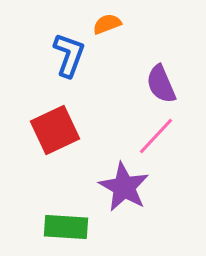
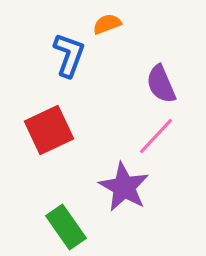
red square: moved 6 px left
green rectangle: rotated 51 degrees clockwise
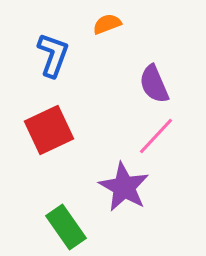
blue L-shape: moved 16 px left
purple semicircle: moved 7 px left
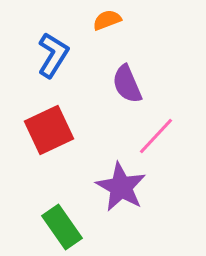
orange semicircle: moved 4 px up
blue L-shape: rotated 12 degrees clockwise
purple semicircle: moved 27 px left
purple star: moved 3 px left
green rectangle: moved 4 px left
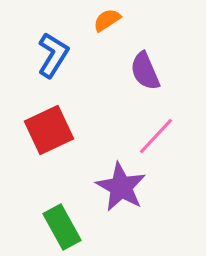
orange semicircle: rotated 12 degrees counterclockwise
purple semicircle: moved 18 px right, 13 px up
green rectangle: rotated 6 degrees clockwise
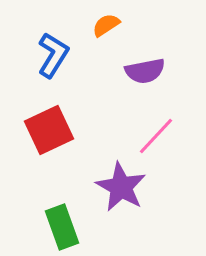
orange semicircle: moved 1 px left, 5 px down
purple semicircle: rotated 78 degrees counterclockwise
green rectangle: rotated 9 degrees clockwise
